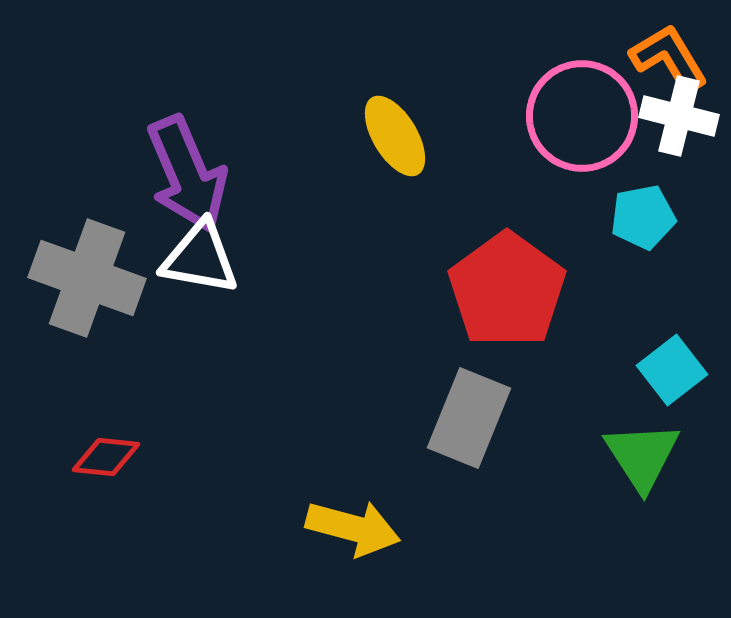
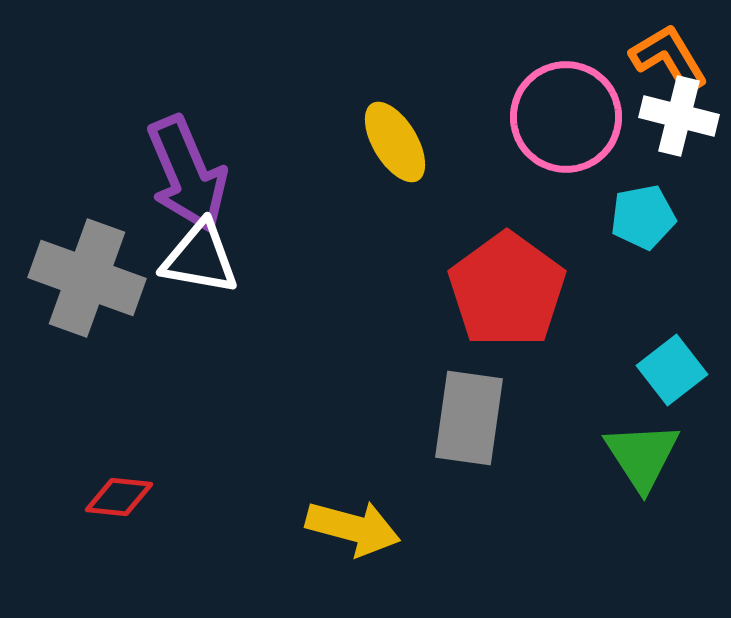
pink circle: moved 16 px left, 1 px down
yellow ellipse: moved 6 px down
gray rectangle: rotated 14 degrees counterclockwise
red diamond: moved 13 px right, 40 px down
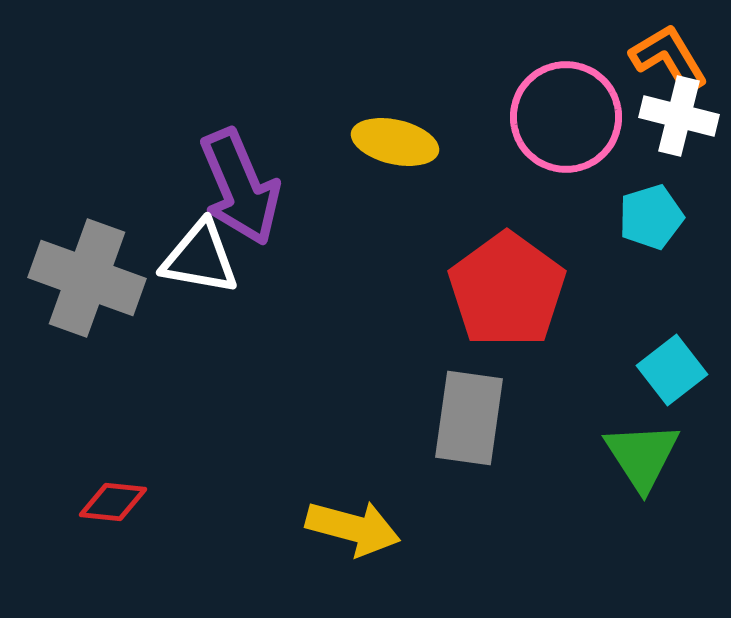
yellow ellipse: rotated 46 degrees counterclockwise
purple arrow: moved 53 px right, 13 px down
cyan pentagon: moved 8 px right; rotated 6 degrees counterclockwise
red diamond: moved 6 px left, 5 px down
